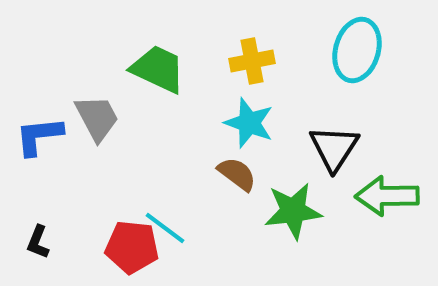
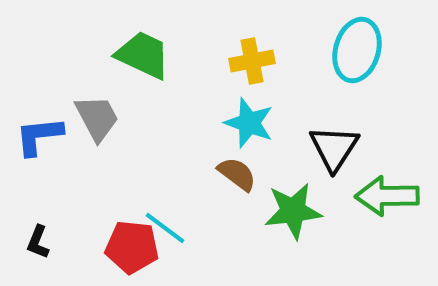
green trapezoid: moved 15 px left, 14 px up
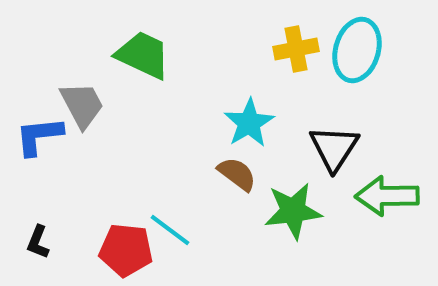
yellow cross: moved 44 px right, 12 px up
gray trapezoid: moved 15 px left, 13 px up
cyan star: rotated 21 degrees clockwise
cyan line: moved 5 px right, 2 px down
red pentagon: moved 6 px left, 3 px down
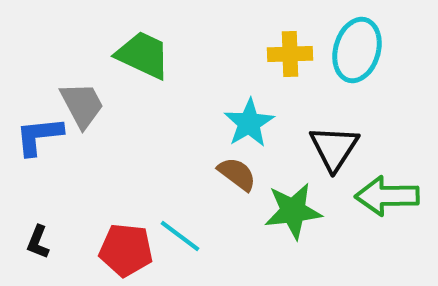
yellow cross: moved 6 px left, 5 px down; rotated 9 degrees clockwise
cyan line: moved 10 px right, 6 px down
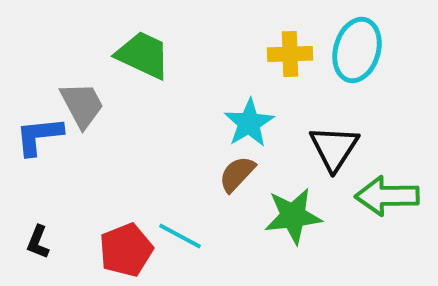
brown semicircle: rotated 84 degrees counterclockwise
green star: moved 5 px down
cyan line: rotated 9 degrees counterclockwise
red pentagon: rotated 28 degrees counterclockwise
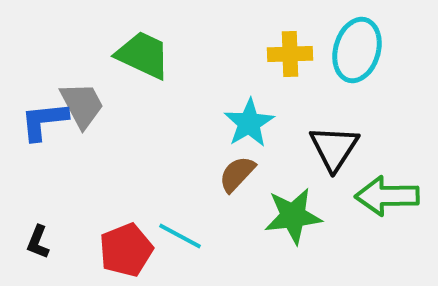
blue L-shape: moved 5 px right, 15 px up
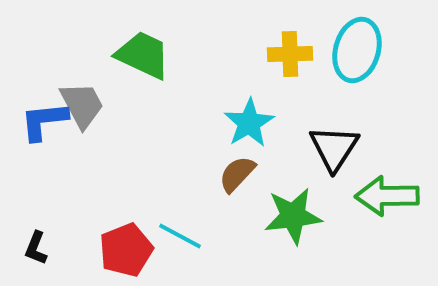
black L-shape: moved 2 px left, 6 px down
